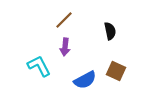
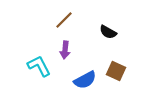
black semicircle: moved 2 px left, 1 px down; rotated 132 degrees clockwise
purple arrow: moved 3 px down
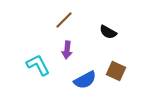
purple arrow: moved 2 px right
cyan L-shape: moved 1 px left, 1 px up
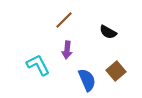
brown square: rotated 24 degrees clockwise
blue semicircle: moved 2 px right; rotated 85 degrees counterclockwise
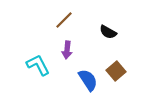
blue semicircle: moved 1 px right; rotated 10 degrees counterclockwise
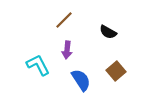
blue semicircle: moved 7 px left
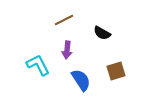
brown line: rotated 18 degrees clockwise
black semicircle: moved 6 px left, 1 px down
brown square: rotated 24 degrees clockwise
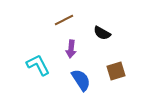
purple arrow: moved 4 px right, 1 px up
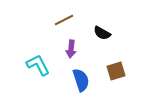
blue semicircle: rotated 15 degrees clockwise
